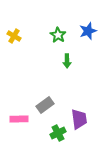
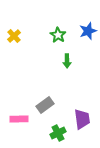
yellow cross: rotated 16 degrees clockwise
purple trapezoid: moved 3 px right
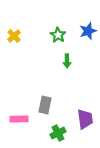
gray rectangle: rotated 42 degrees counterclockwise
purple trapezoid: moved 3 px right
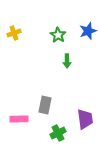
yellow cross: moved 3 px up; rotated 24 degrees clockwise
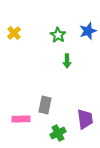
yellow cross: rotated 24 degrees counterclockwise
pink rectangle: moved 2 px right
